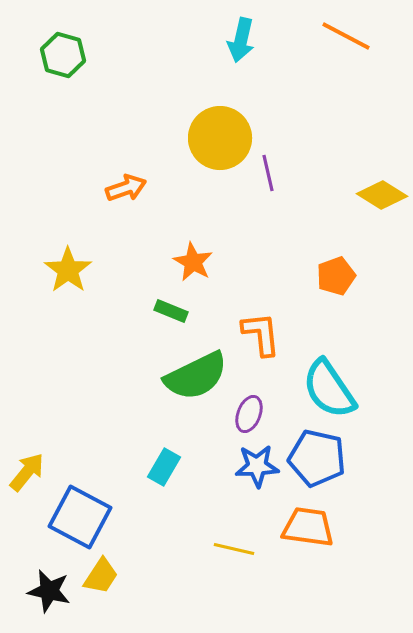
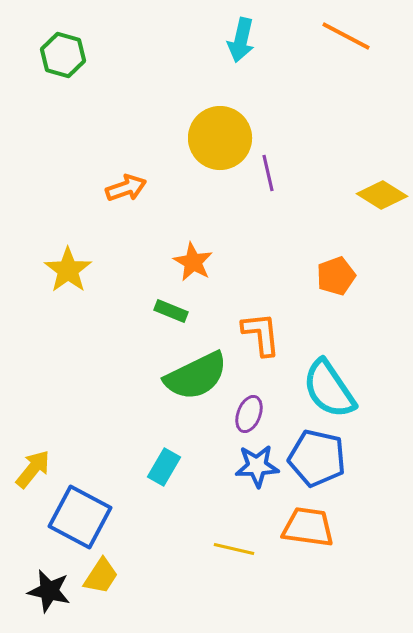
yellow arrow: moved 6 px right, 3 px up
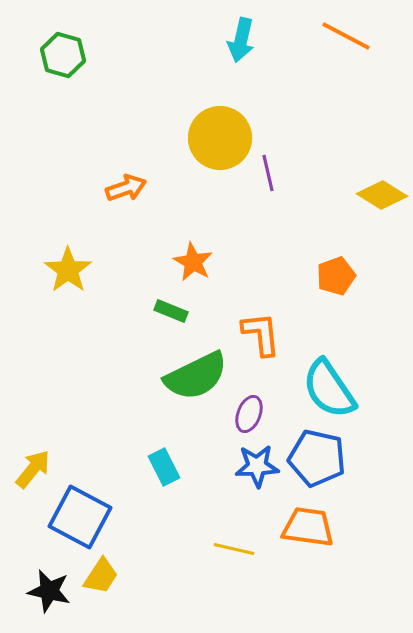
cyan rectangle: rotated 57 degrees counterclockwise
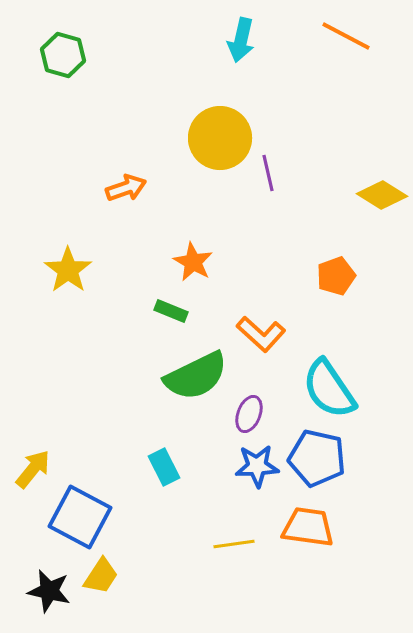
orange L-shape: rotated 138 degrees clockwise
yellow line: moved 5 px up; rotated 21 degrees counterclockwise
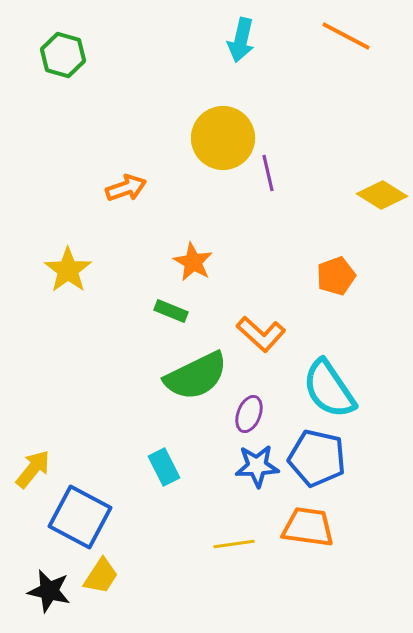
yellow circle: moved 3 px right
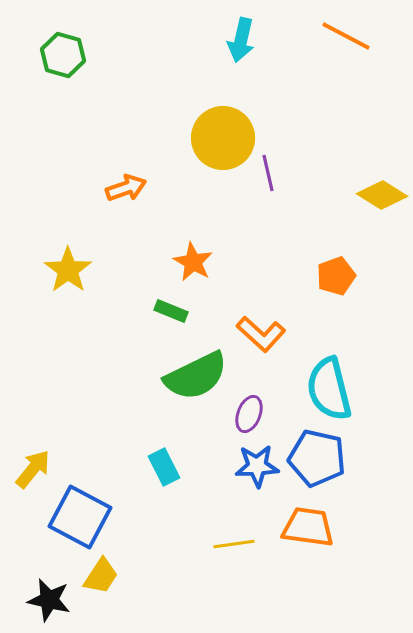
cyan semicircle: rotated 20 degrees clockwise
black star: moved 9 px down
